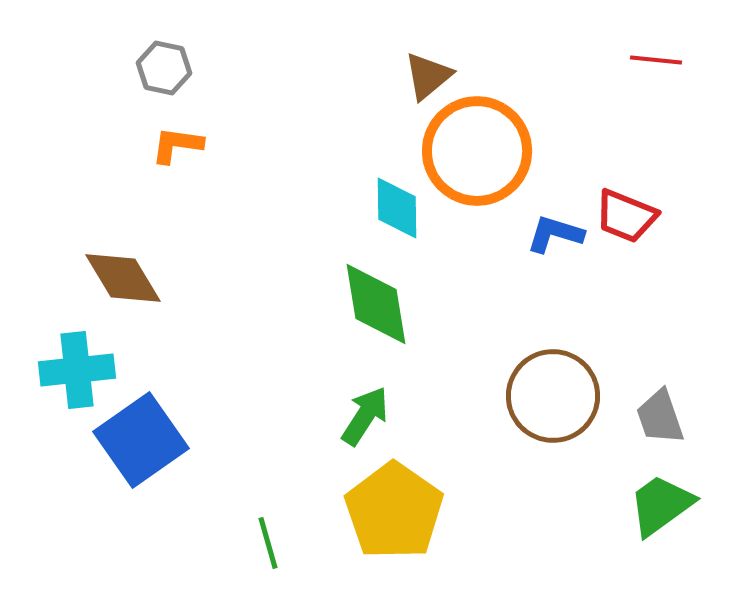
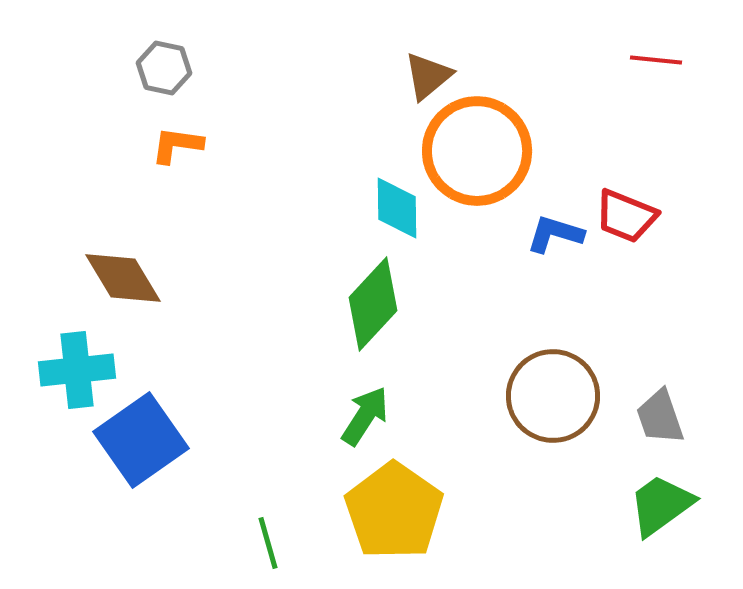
green diamond: moved 3 px left; rotated 52 degrees clockwise
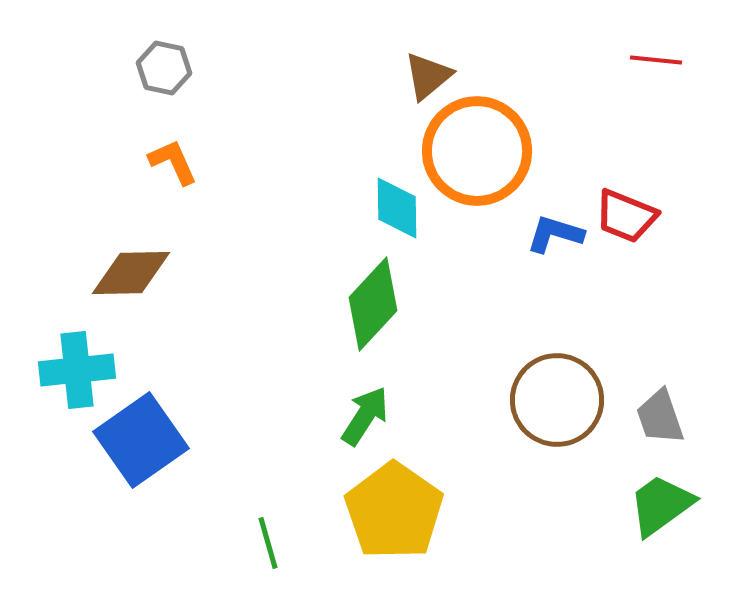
orange L-shape: moved 4 px left, 17 px down; rotated 58 degrees clockwise
brown diamond: moved 8 px right, 5 px up; rotated 60 degrees counterclockwise
brown circle: moved 4 px right, 4 px down
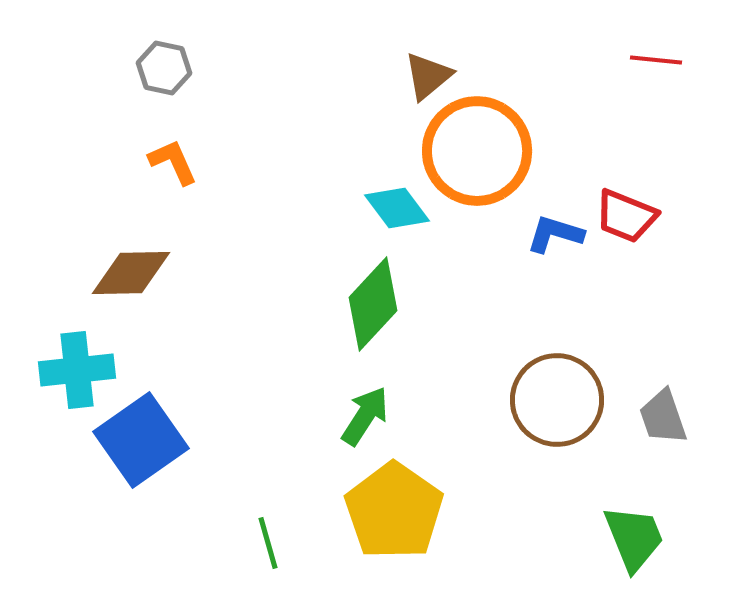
cyan diamond: rotated 36 degrees counterclockwise
gray trapezoid: moved 3 px right
green trapezoid: moved 27 px left, 33 px down; rotated 104 degrees clockwise
